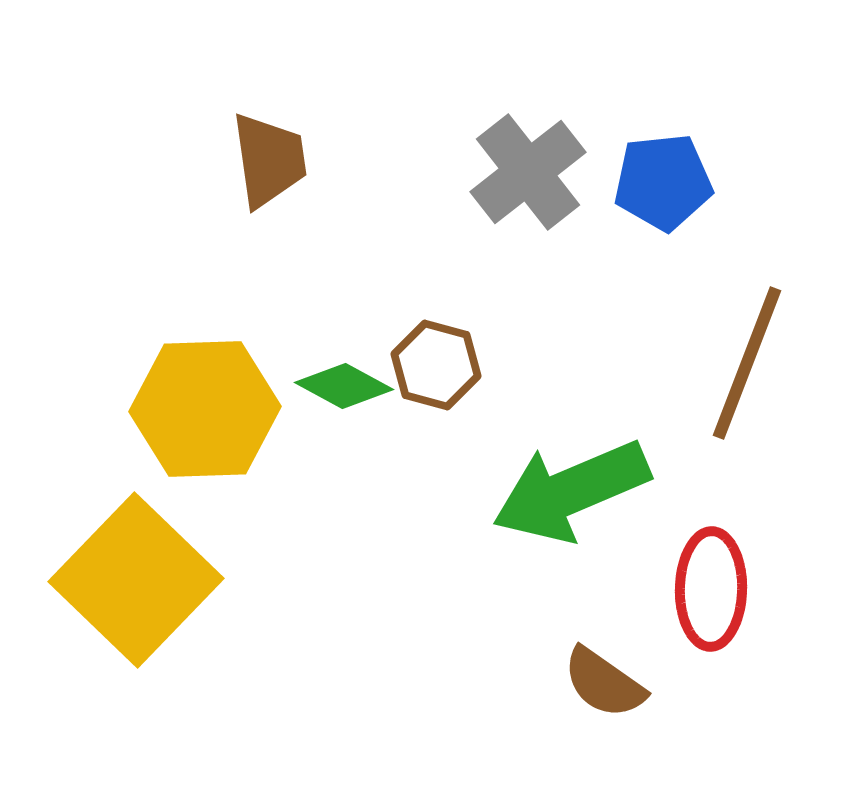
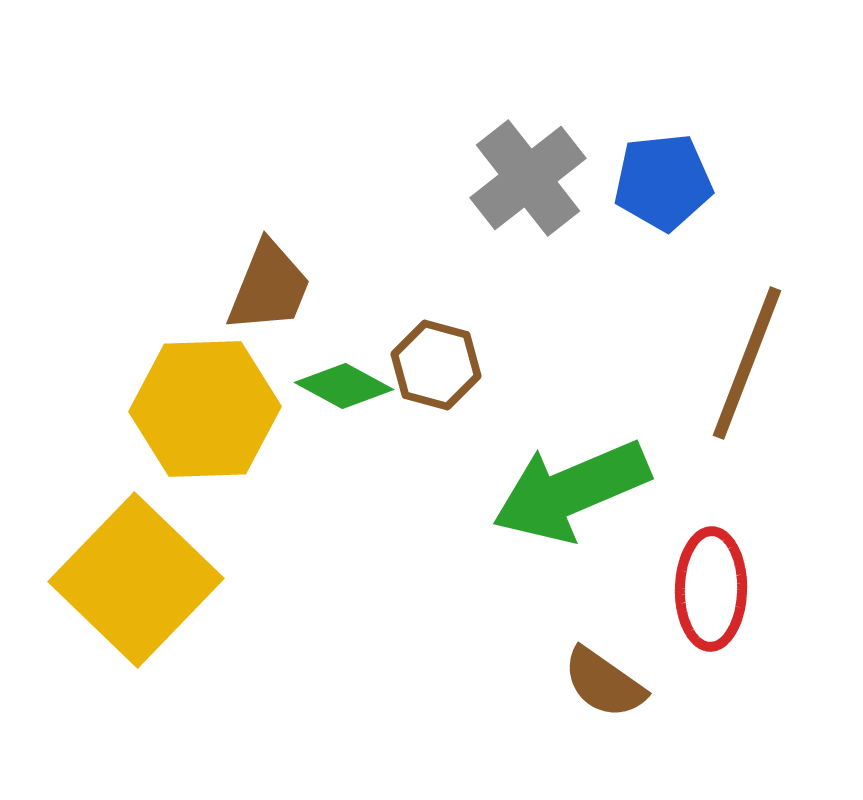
brown trapezoid: moved 127 px down; rotated 30 degrees clockwise
gray cross: moved 6 px down
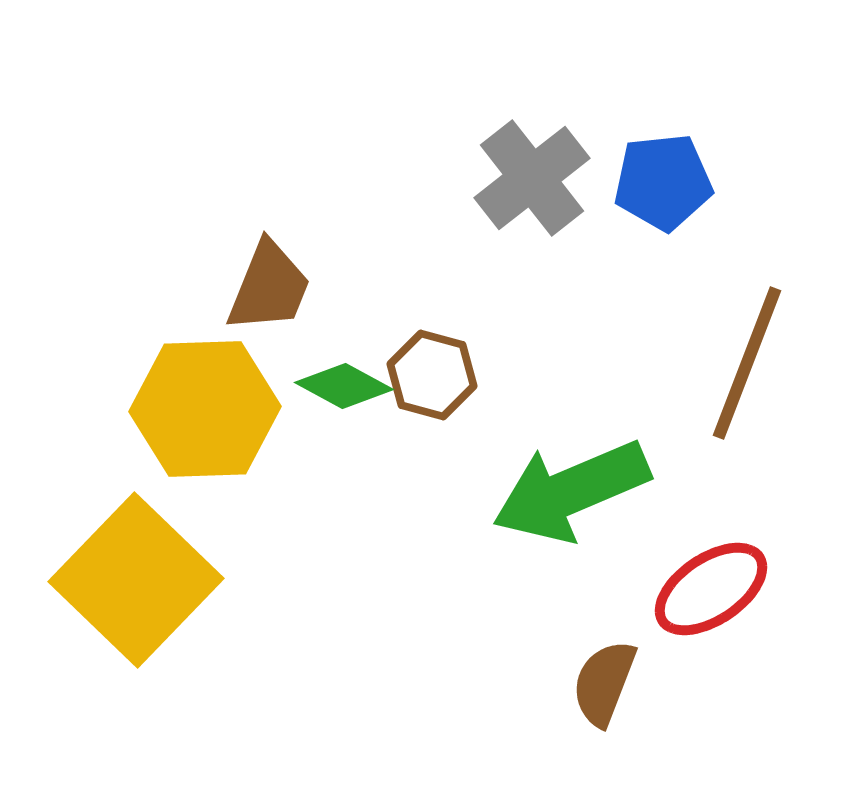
gray cross: moved 4 px right
brown hexagon: moved 4 px left, 10 px down
red ellipse: rotated 55 degrees clockwise
brown semicircle: rotated 76 degrees clockwise
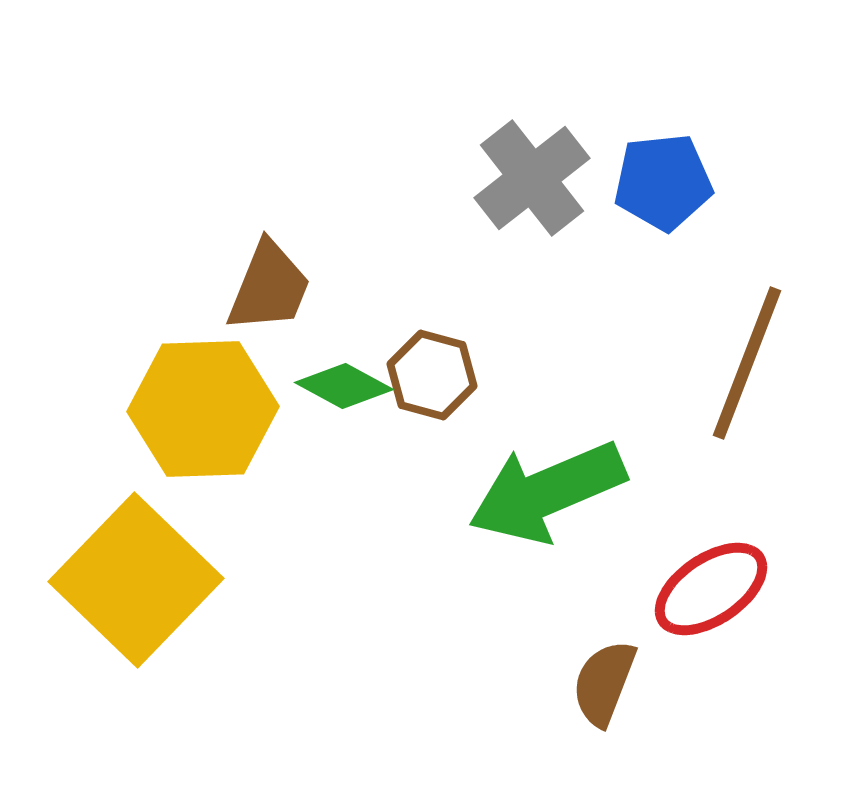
yellow hexagon: moved 2 px left
green arrow: moved 24 px left, 1 px down
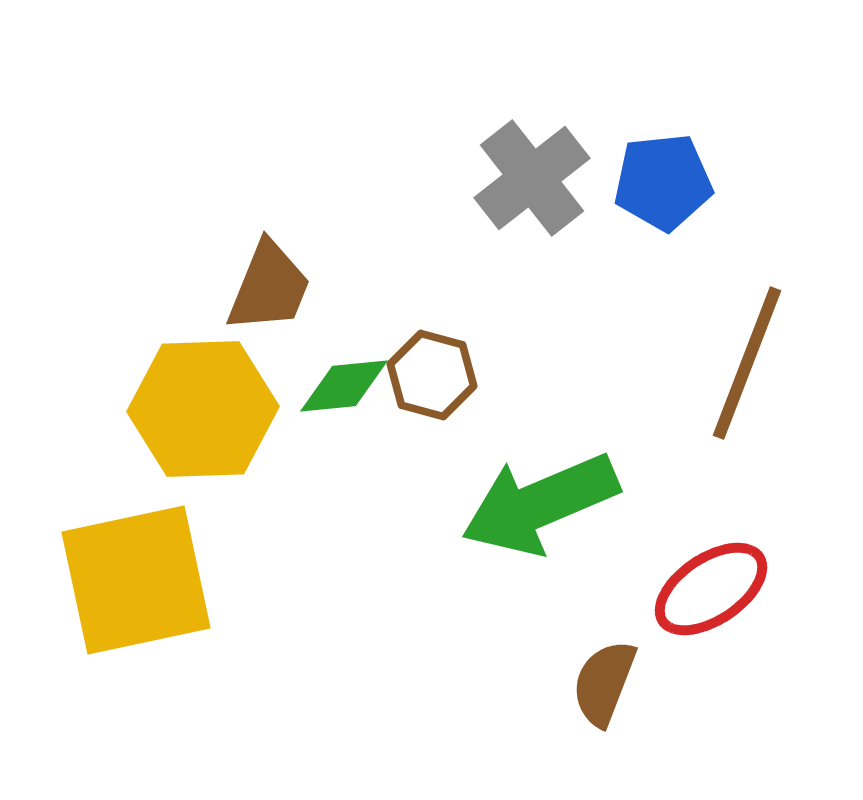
green diamond: rotated 34 degrees counterclockwise
green arrow: moved 7 px left, 12 px down
yellow square: rotated 34 degrees clockwise
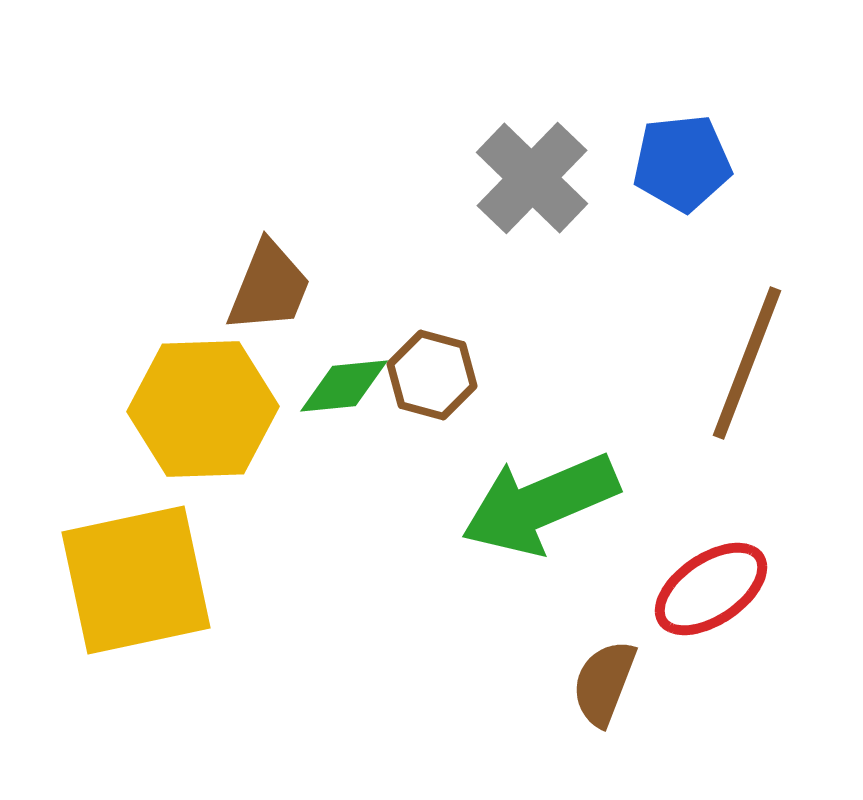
gray cross: rotated 8 degrees counterclockwise
blue pentagon: moved 19 px right, 19 px up
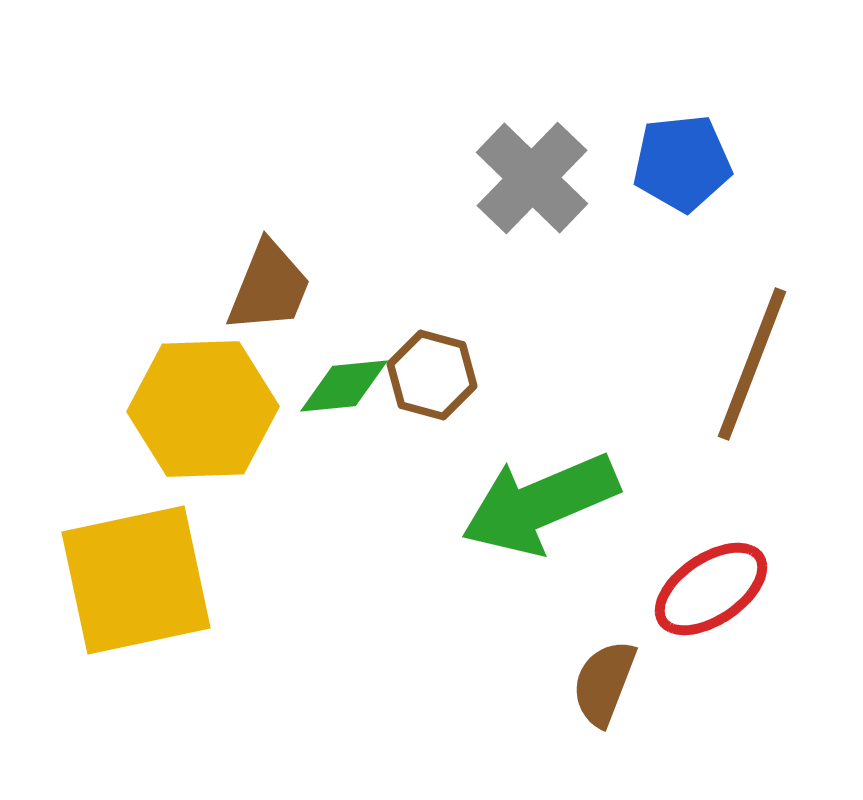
brown line: moved 5 px right, 1 px down
